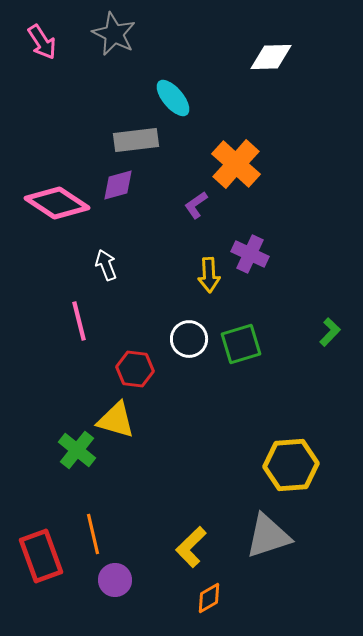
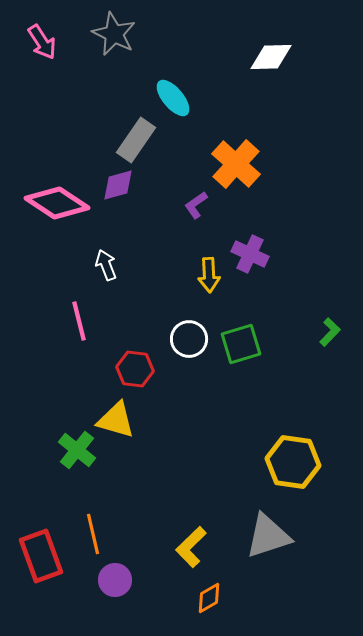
gray rectangle: rotated 48 degrees counterclockwise
yellow hexagon: moved 2 px right, 3 px up; rotated 12 degrees clockwise
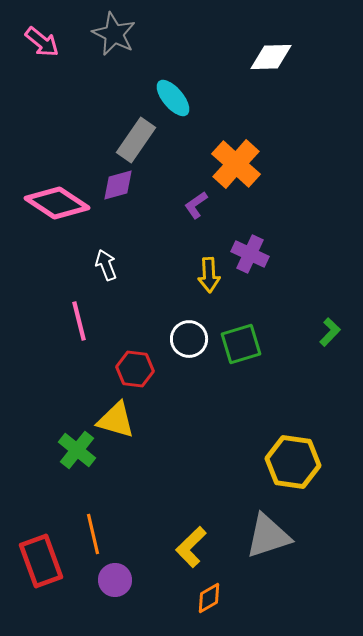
pink arrow: rotated 18 degrees counterclockwise
red rectangle: moved 5 px down
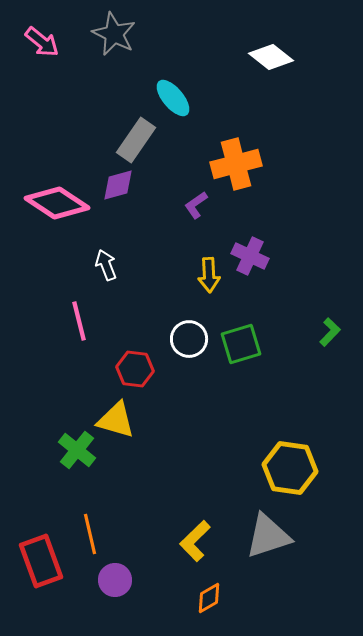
white diamond: rotated 39 degrees clockwise
orange cross: rotated 33 degrees clockwise
purple cross: moved 2 px down
yellow hexagon: moved 3 px left, 6 px down
orange line: moved 3 px left
yellow L-shape: moved 4 px right, 6 px up
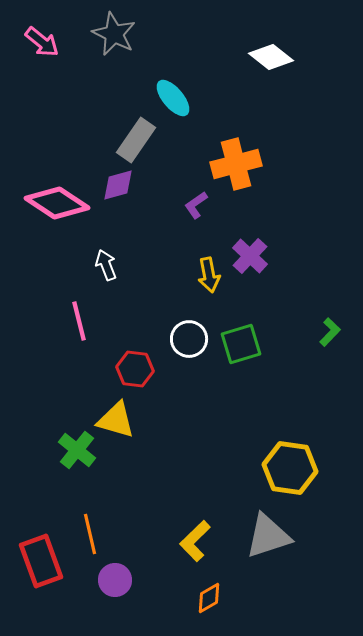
purple cross: rotated 18 degrees clockwise
yellow arrow: rotated 8 degrees counterclockwise
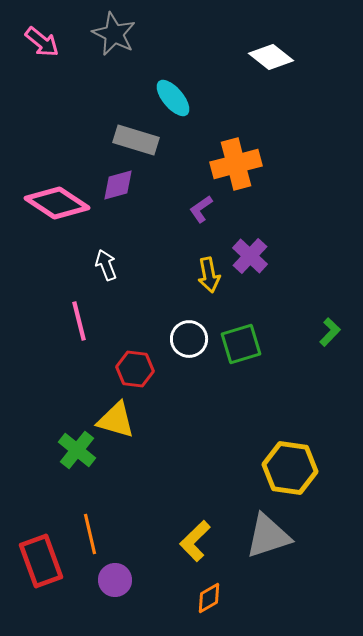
gray rectangle: rotated 72 degrees clockwise
purple L-shape: moved 5 px right, 4 px down
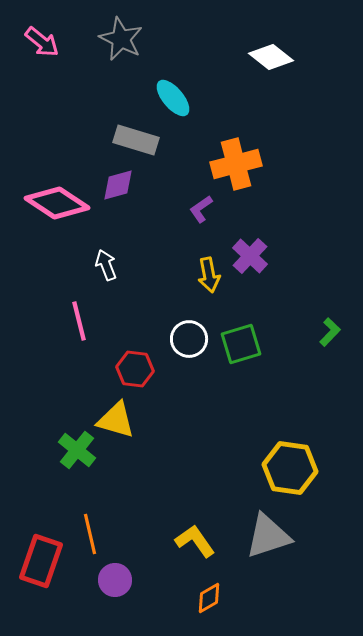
gray star: moved 7 px right, 5 px down
yellow L-shape: rotated 99 degrees clockwise
red rectangle: rotated 39 degrees clockwise
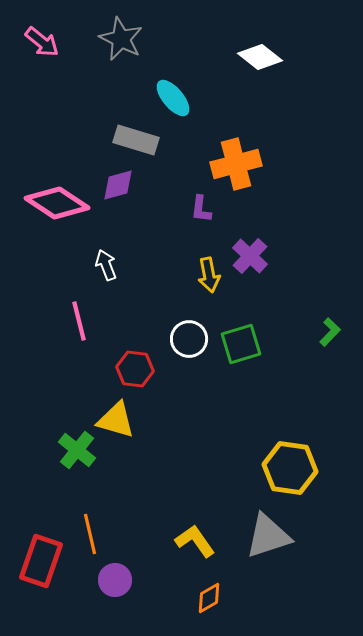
white diamond: moved 11 px left
purple L-shape: rotated 48 degrees counterclockwise
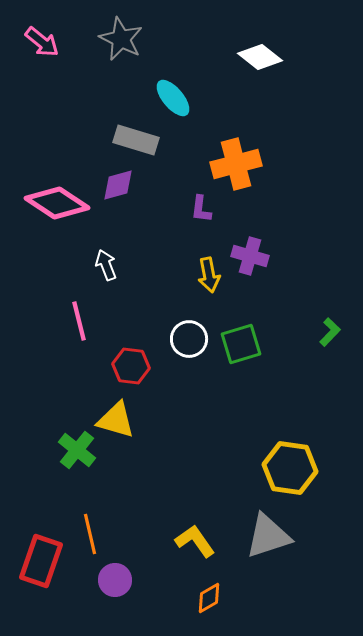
purple cross: rotated 27 degrees counterclockwise
red hexagon: moved 4 px left, 3 px up
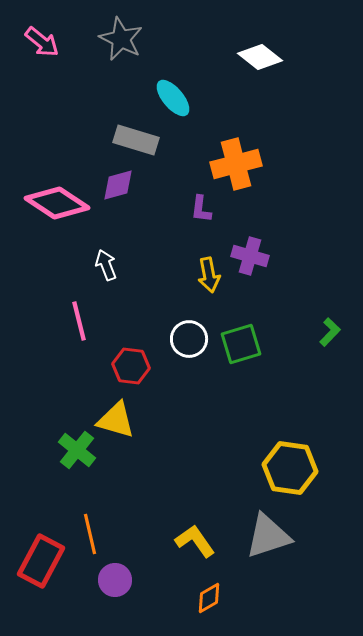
red rectangle: rotated 9 degrees clockwise
